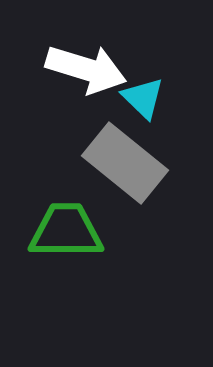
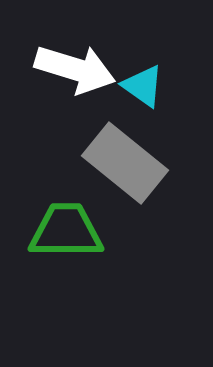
white arrow: moved 11 px left
cyan triangle: moved 12 px up; rotated 9 degrees counterclockwise
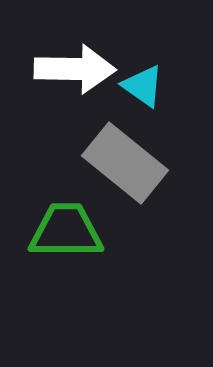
white arrow: rotated 16 degrees counterclockwise
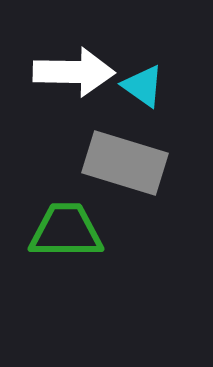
white arrow: moved 1 px left, 3 px down
gray rectangle: rotated 22 degrees counterclockwise
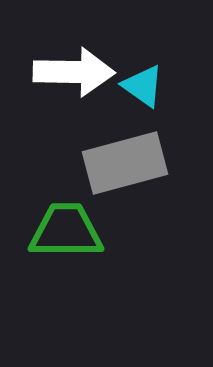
gray rectangle: rotated 32 degrees counterclockwise
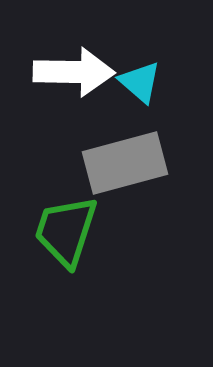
cyan triangle: moved 3 px left, 4 px up; rotated 6 degrees clockwise
green trapezoid: rotated 72 degrees counterclockwise
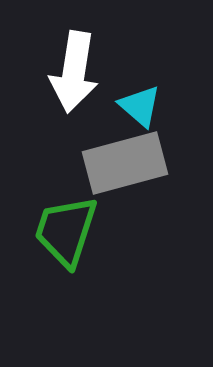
white arrow: rotated 98 degrees clockwise
cyan triangle: moved 24 px down
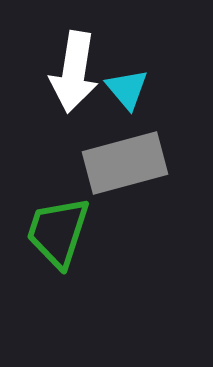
cyan triangle: moved 13 px left, 17 px up; rotated 9 degrees clockwise
green trapezoid: moved 8 px left, 1 px down
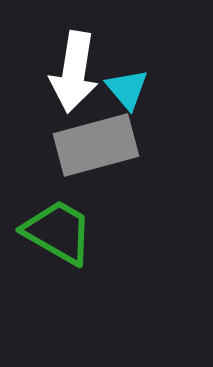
gray rectangle: moved 29 px left, 18 px up
green trapezoid: rotated 102 degrees clockwise
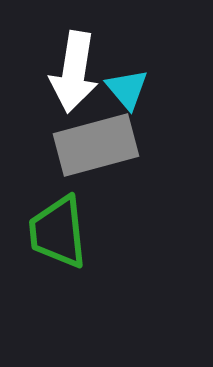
green trapezoid: rotated 126 degrees counterclockwise
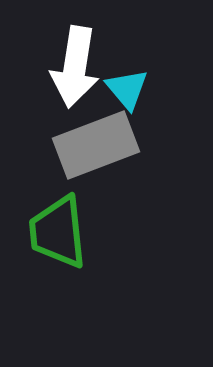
white arrow: moved 1 px right, 5 px up
gray rectangle: rotated 6 degrees counterclockwise
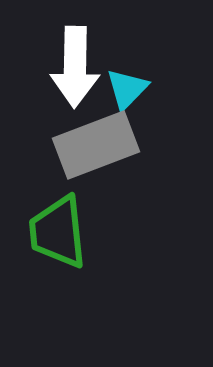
white arrow: rotated 8 degrees counterclockwise
cyan triangle: rotated 24 degrees clockwise
